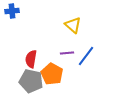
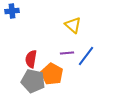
gray pentagon: moved 2 px right
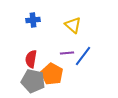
blue cross: moved 21 px right, 9 px down
blue line: moved 3 px left
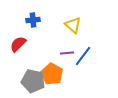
red semicircle: moved 13 px left, 15 px up; rotated 36 degrees clockwise
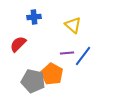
blue cross: moved 1 px right, 3 px up
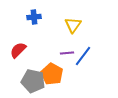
yellow triangle: rotated 24 degrees clockwise
red semicircle: moved 6 px down
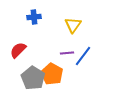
gray pentagon: moved 3 px up; rotated 20 degrees clockwise
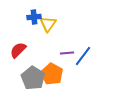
yellow triangle: moved 25 px left, 1 px up
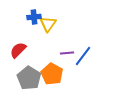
gray pentagon: moved 4 px left
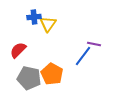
purple line: moved 27 px right, 9 px up; rotated 16 degrees clockwise
gray pentagon: rotated 20 degrees counterclockwise
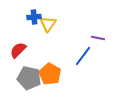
purple line: moved 4 px right, 6 px up
orange pentagon: moved 2 px left
